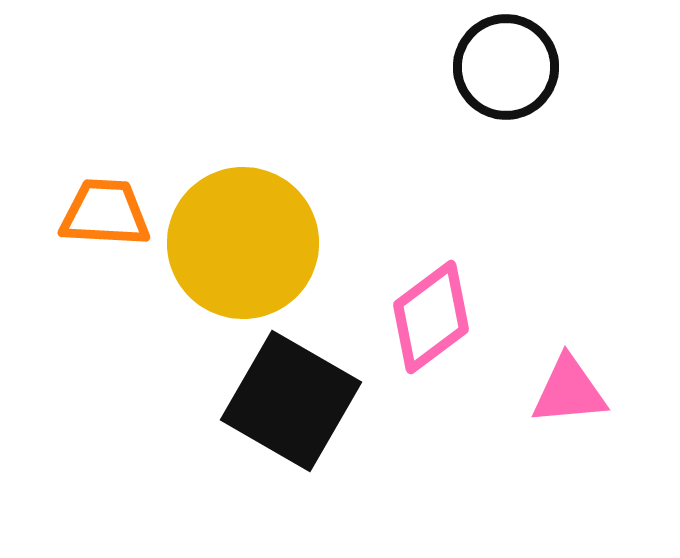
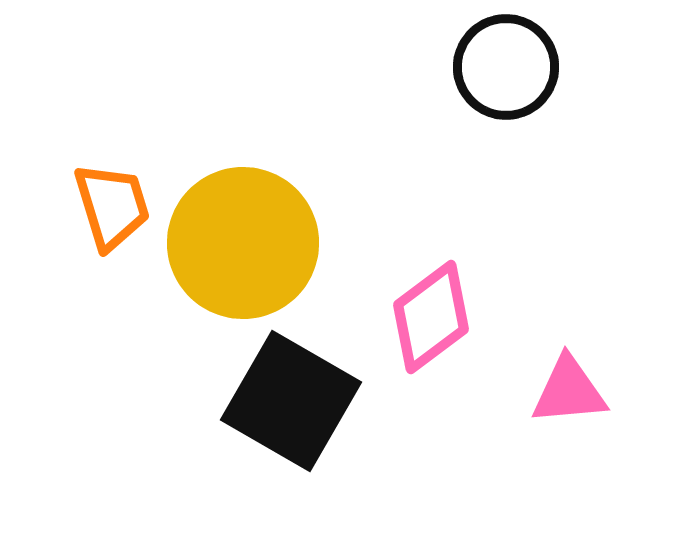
orange trapezoid: moved 7 px right, 7 px up; rotated 70 degrees clockwise
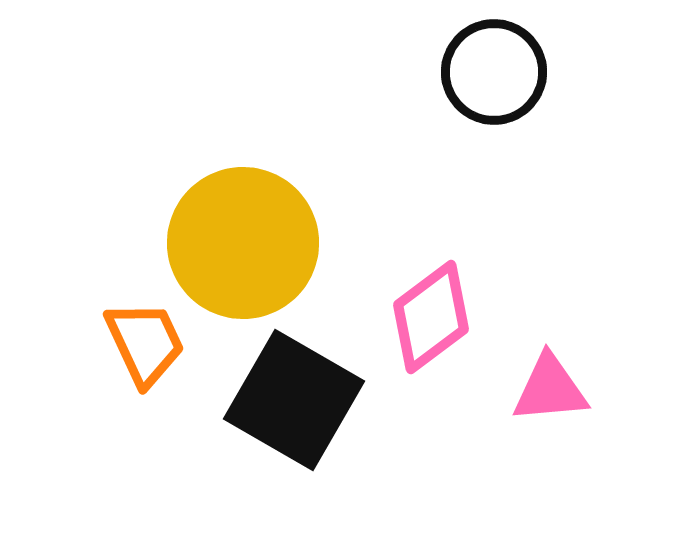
black circle: moved 12 px left, 5 px down
orange trapezoid: moved 33 px right, 137 px down; rotated 8 degrees counterclockwise
pink triangle: moved 19 px left, 2 px up
black square: moved 3 px right, 1 px up
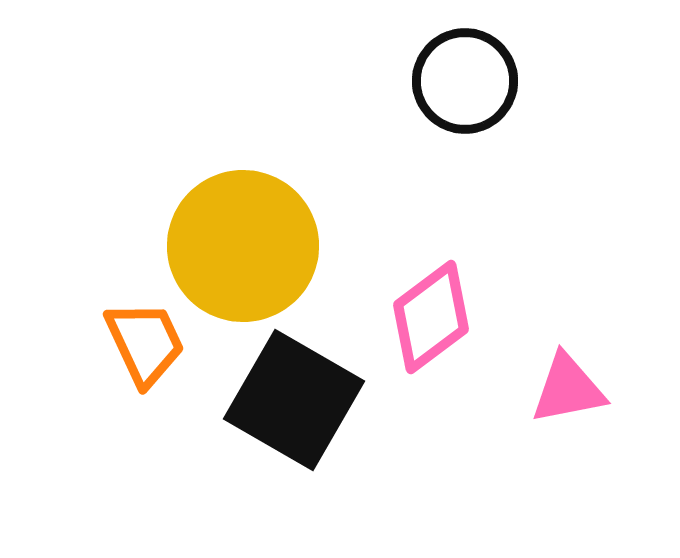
black circle: moved 29 px left, 9 px down
yellow circle: moved 3 px down
pink triangle: moved 18 px right; rotated 6 degrees counterclockwise
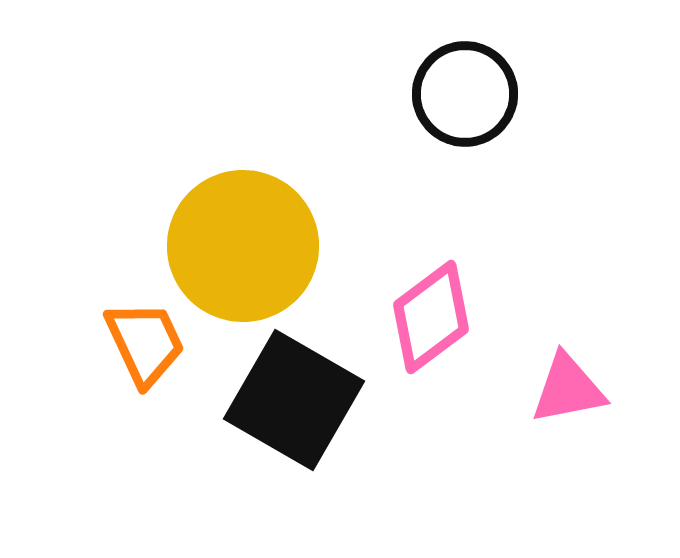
black circle: moved 13 px down
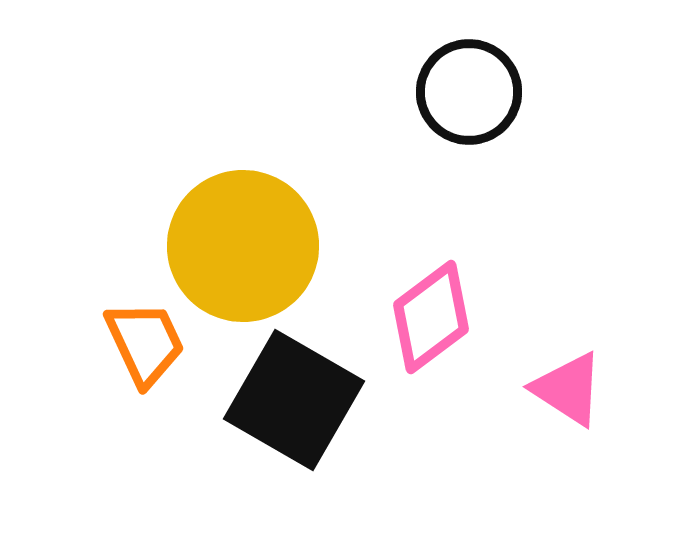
black circle: moved 4 px right, 2 px up
pink triangle: rotated 44 degrees clockwise
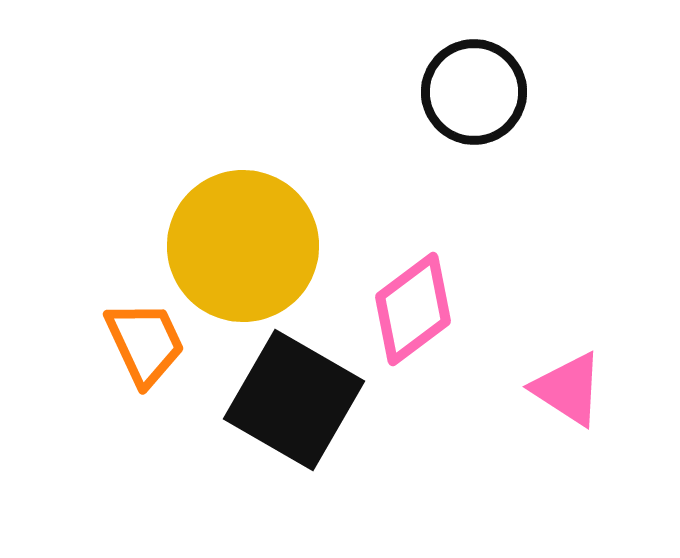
black circle: moved 5 px right
pink diamond: moved 18 px left, 8 px up
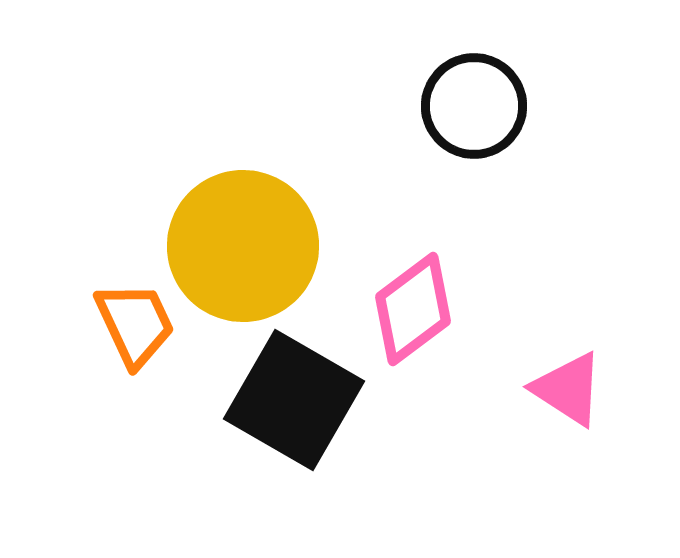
black circle: moved 14 px down
orange trapezoid: moved 10 px left, 19 px up
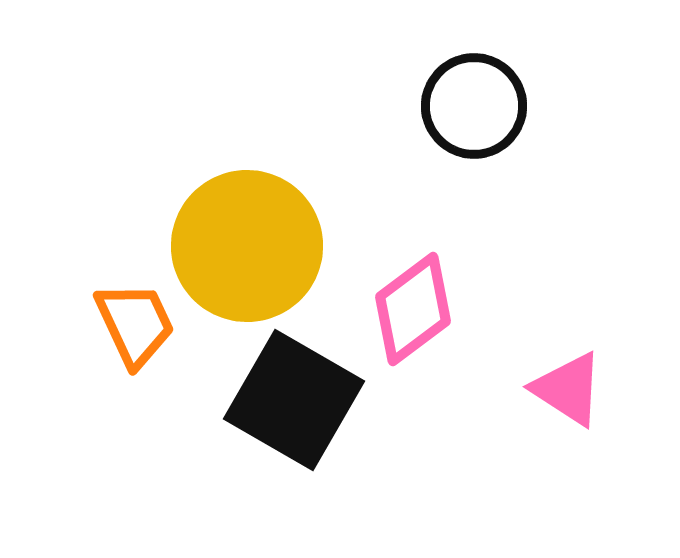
yellow circle: moved 4 px right
